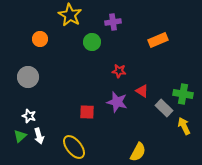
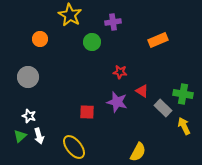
red star: moved 1 px right, 1 px down
gray rectangle: moved 1 px left
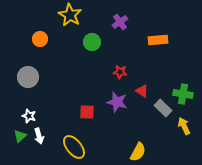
purple cross: moved 7 px right; rotated 28 degrees counterclockwise
orange rectangle: rotated 18 degrees clockwise
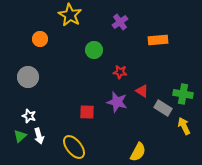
green circle: moved 2 px right, 8 px down
gray rectangle: rotated 12 degrees counterclockwise
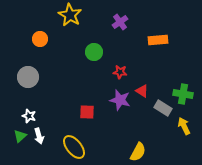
green circle: moved 2 px down
purple star: moved 3 px right, 2 px up
